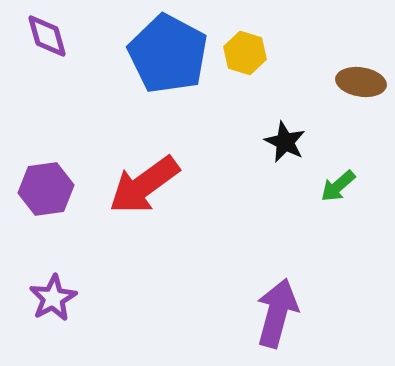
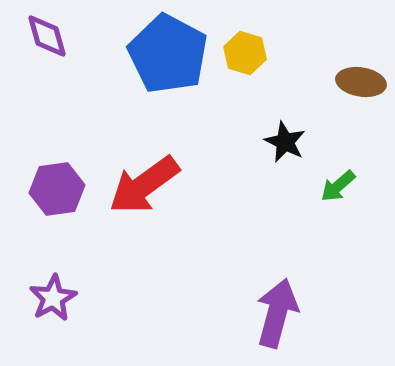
purple hexagon: moved 11 px right
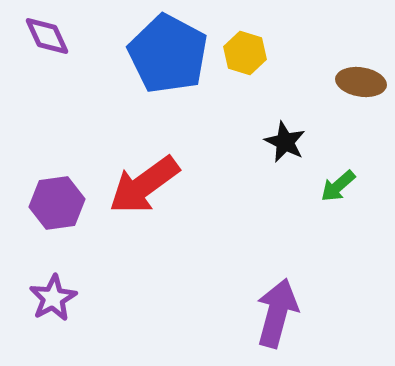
purple diamond: rotated 9 degrees counterclockwise
purple hexagon: moved 14 px down
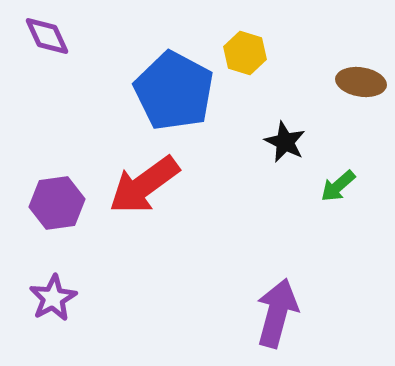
blue pentagon: moved 6 px right, 37 px down
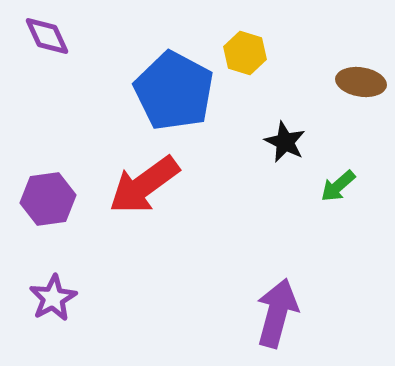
purple hexagon: moved 9 px left, 4 px up
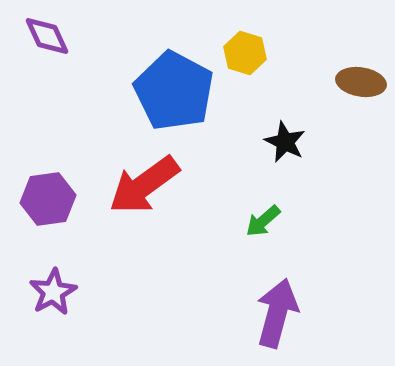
green arrow: moved 75 px left, 35 px down
purple star: moved 6 px up
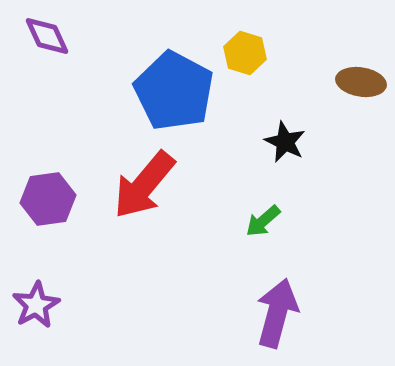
red arrow: rotated 14 degrees counterclockwise
purple star: moved 17 px left, 13 px down
